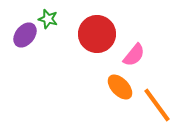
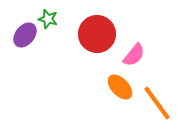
orange line: moved 2 px up
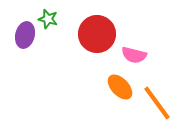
purple ellipse: rotated 25 degrees counterclockwise
pink semicircle: rotated 65 degrees clockwise
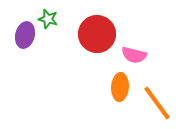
orange ellipse: rotated 48 degrees clockwise
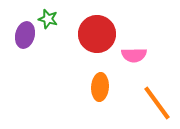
pink semicircle: rotated 15 degrees counterclockwise
orange ellipse: moved 20 px left
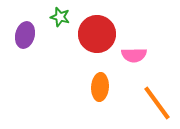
green star: moved 12 px right, 2 px up
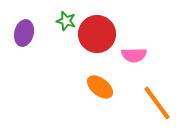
green star: moved 6 px right, 4 px down
purple ellipse: moved 1 px left, 2 px up
orange ellipse: rotated 56 degrees counterclockwise
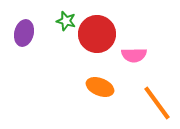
orange ellipse: rotated 16 degrees counterclockwise
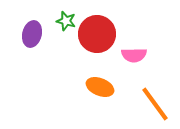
purple ellipse: moved 8 px right, 1 px down
orange line: moved 2 px left, 1 px down
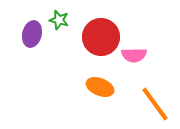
green star: moved 7 px left, 1 px up
red circle: moved 4 px right, 3 px down
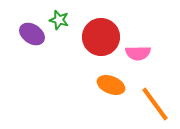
purple ellipse: rotated 70 degrees counterclockwise
pink semicircle: moved 4 px right, 2 px up
orange ellipse: moved 11 px right, 2 px up
